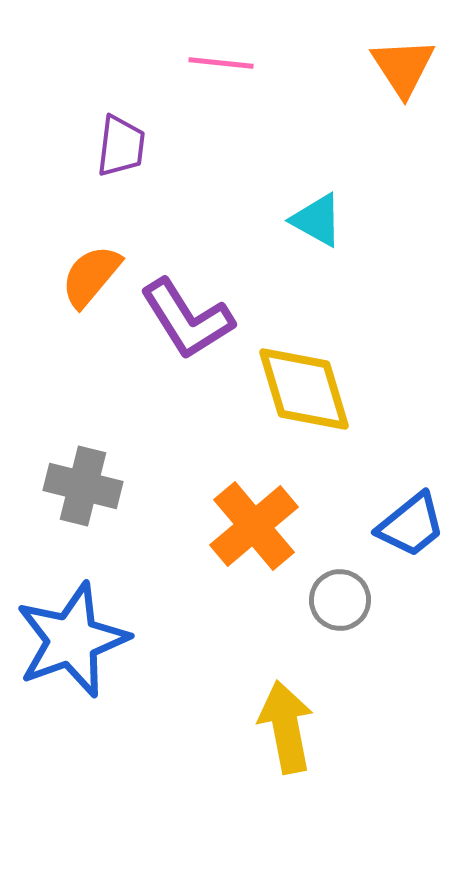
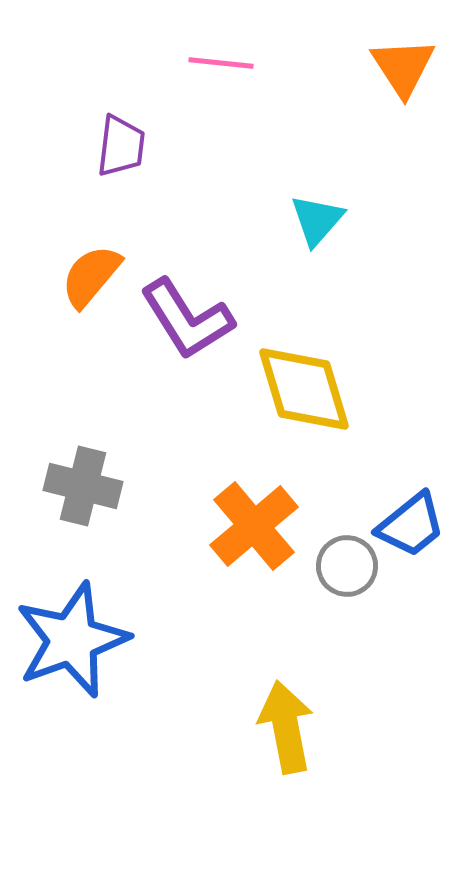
cyan triangle: rotated 42 degrees clockwise
gray circle: moved 7 px right, 34 px up
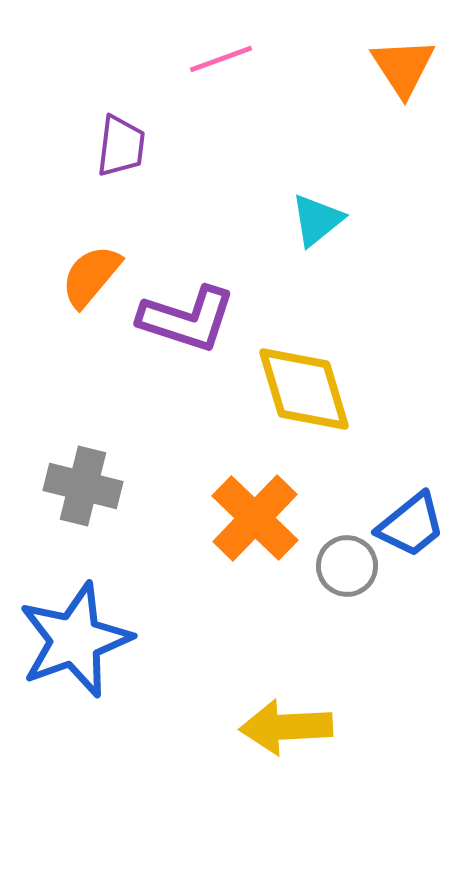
pink line: moved 4 px up; rotated 26 degrees counterclockwise
cyan triangle: rotated 10 degrees clockwise
purple L-shape: rotated 40 degrees counterclockwise
orange cross: moved 1 px right, 8 px up; rotated 6 degrees counterclockwise
blue star: moved 3 px right
yellow arrow: rotated 82 degrees counterclockwise
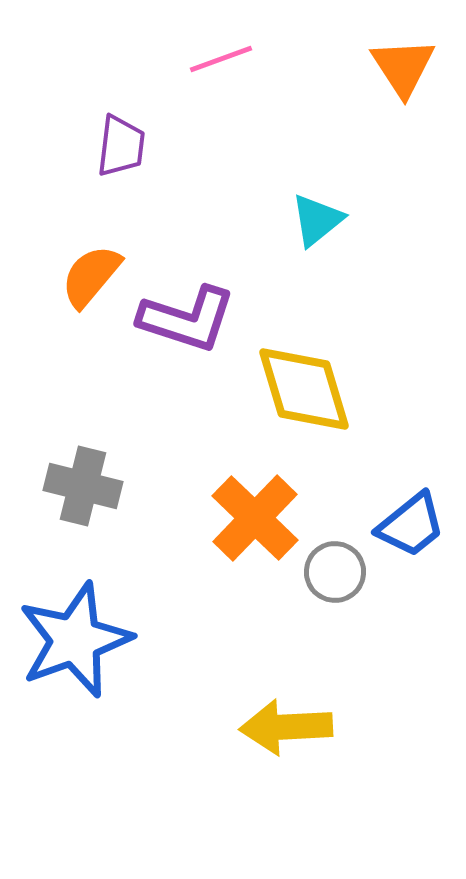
gray circle: moved 12 px left, 6 px down
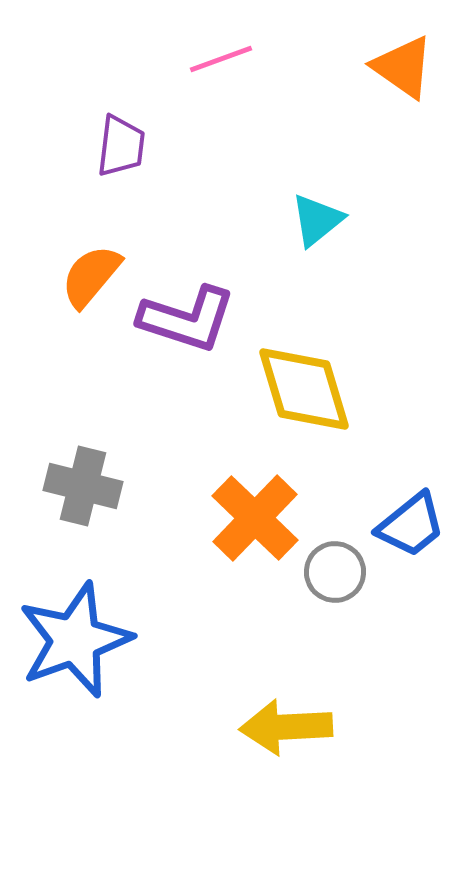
orange triangle: rotated 22 degrees counterclockwise
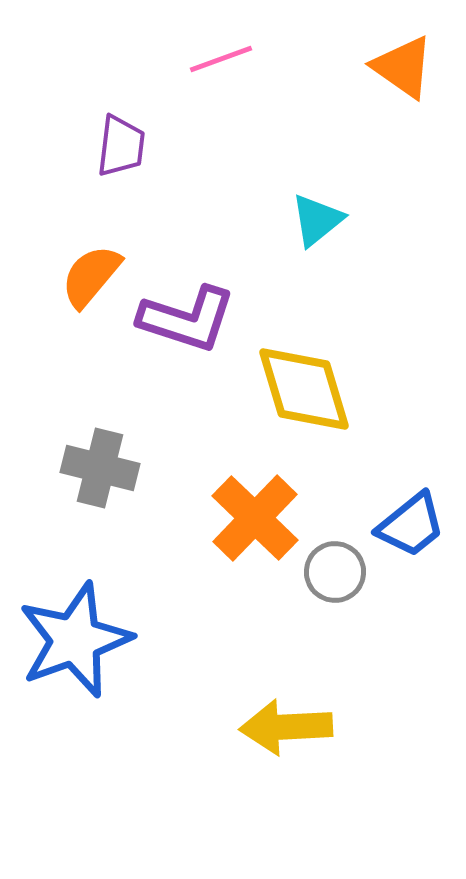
gray cross: moved 17 px right, 18 px up
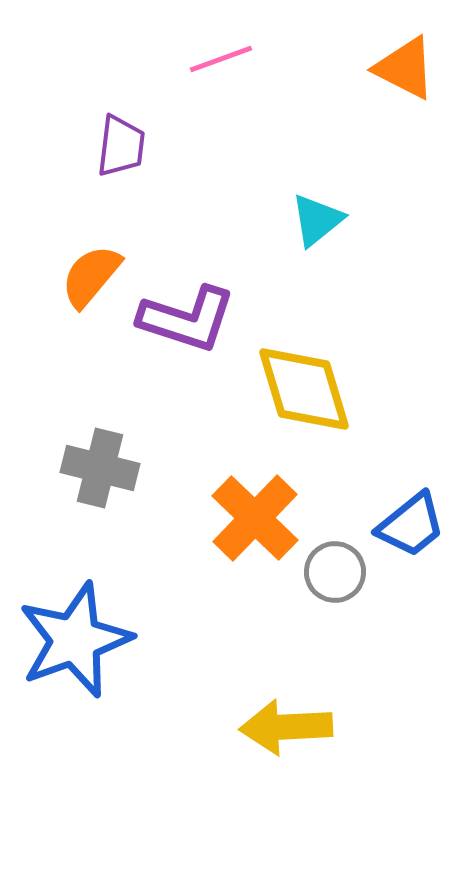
orange triangle: moved 2 px right, 1 px down; rotated 8 degrees counterclockwise
